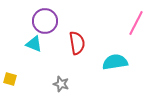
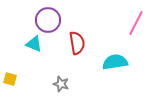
purple circle: moved 3 px right, 1 px up
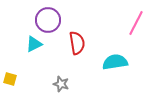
cyan triangle: rotated 48 degrees counterclockwise
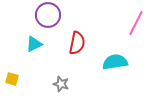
purple circle: moved 5 px up
red semicircle: rotated 20 degrees clockwise
yellow square: moved 2 px right
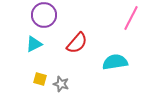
purple circle: moved 4 px left
pink line: moved 5 px left, 5 px up
red semicircle: rotated 30 degrees clockwise
yellow square: moved 28 px right
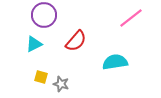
pink line: rotated 25 degrees clockwise
red semicircle: moved 1 px left, 2 px up
yellow square: moved 1 px right, 2 px up
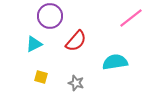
purple circle: moved 6 px right, 1 px down
gray star: moved 15 px right, 1 px up
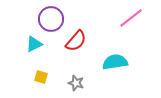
purple circle: moved 1 px right, 3 px down
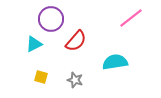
gray star: moved 1 px left, 3 px up
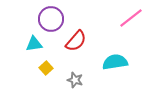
cyan triangle: rotated 18 degrees clockwise
yellow square: moved 5 px right, 9 px up; rotated 32 degrees clockwise
